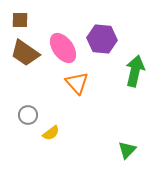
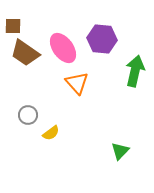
brown square: moved 7 px left, 6 px down
green triangle: moved 7 px left, 1 px down
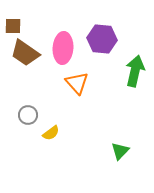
pink ellipse: rotated 40 degrees clockwise
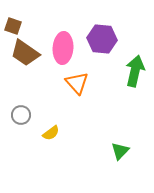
brown square: rotated 18 degrees clockwise
gray circle: moved 7 px left
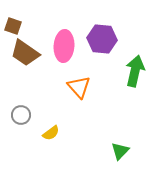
pink ellipse: moved 1 px right, 2 px up
orange triangle: moved 2 px right, 4 px down
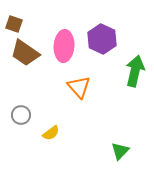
brown square: moved 1 px right, 2 px up
purple hexagon: rotated 20 degrees clockwise
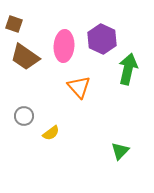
brown trapezoid: moved 4 px down
green arrow: moved 7 px left, 2 px up
gray circle: moved 3 px right, 1 px down
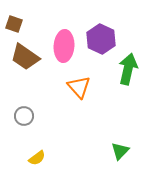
purple hexagon: moved 1 px left
yellow semicircle: moved 14 px left, 25 px down
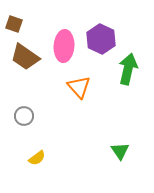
green triangle: rotated 18 degrees counterclockwise
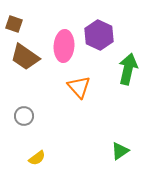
purple hexagon: moved 2 px left, 4 px up
green triangle: rotated 30 degrees clockwise
